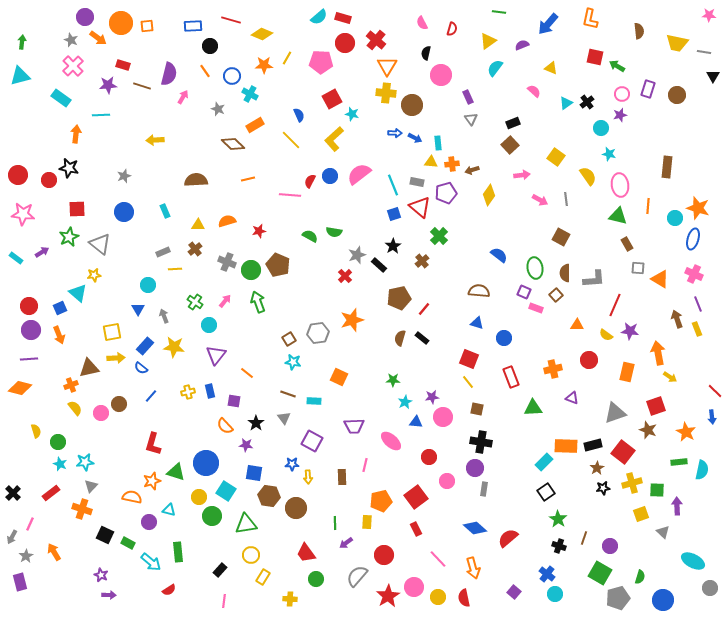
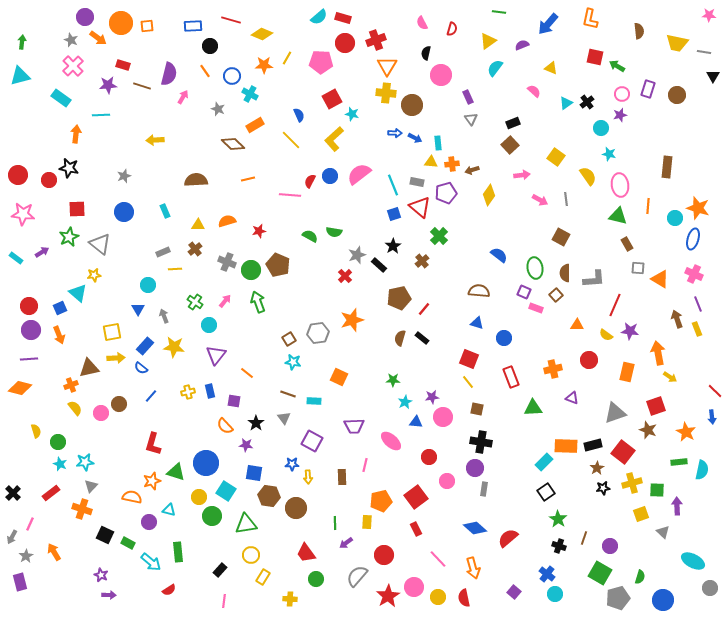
red cross at (376, 40): rotated 30 degrees clockwise
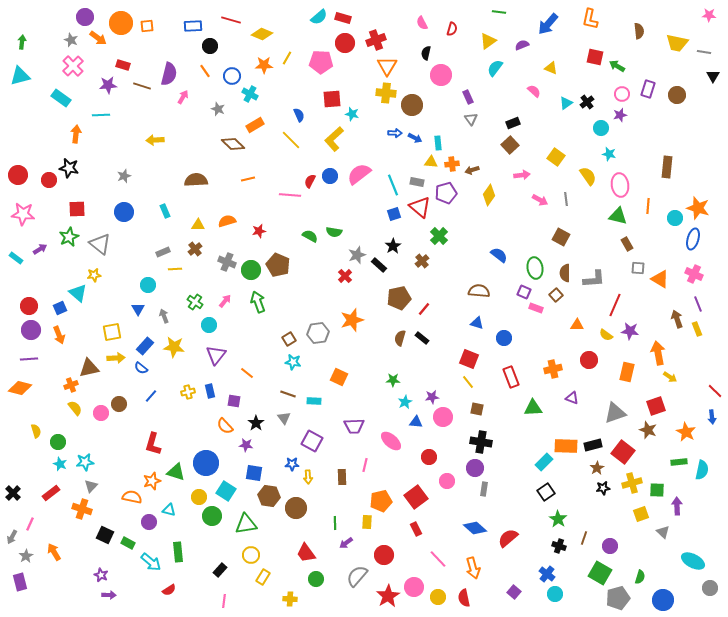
red square at (332, 99): rotated 24 degrees clockwise
purple arrow at (42, 252): moved 2 px left, 3 px up
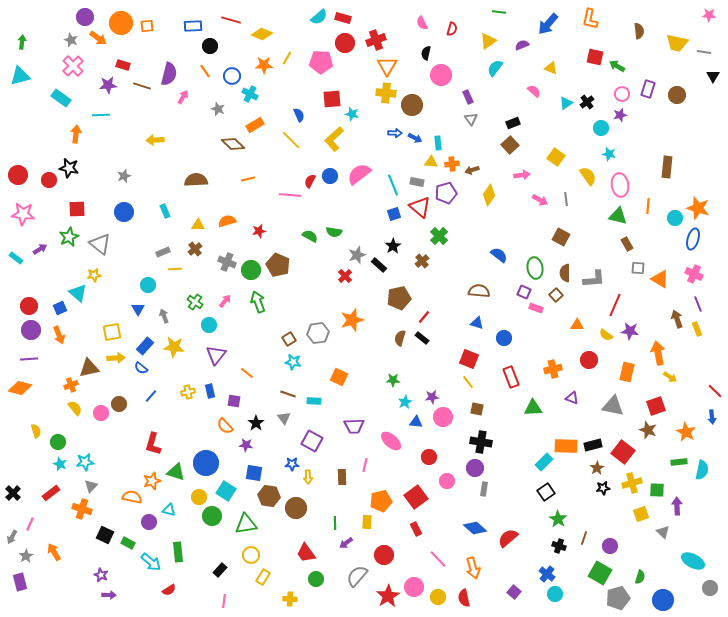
red line at (424, 309): moved 8 px down
gray triangle at (615, 413): moved 2 px left, 7 px up; rotated 30 degrees clockwise
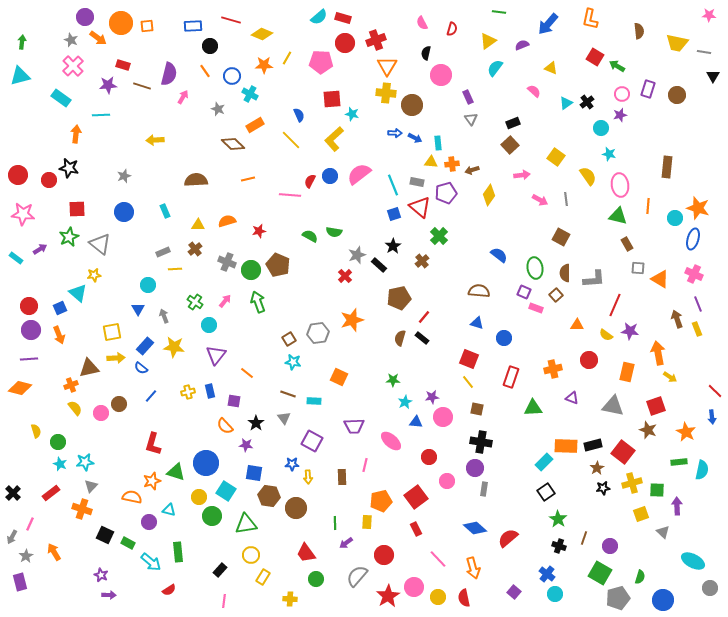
red square at (595, 57): rotated 18 degrees clockwise
red rectangle at (511, 377): rotated 40 degrees clockwise
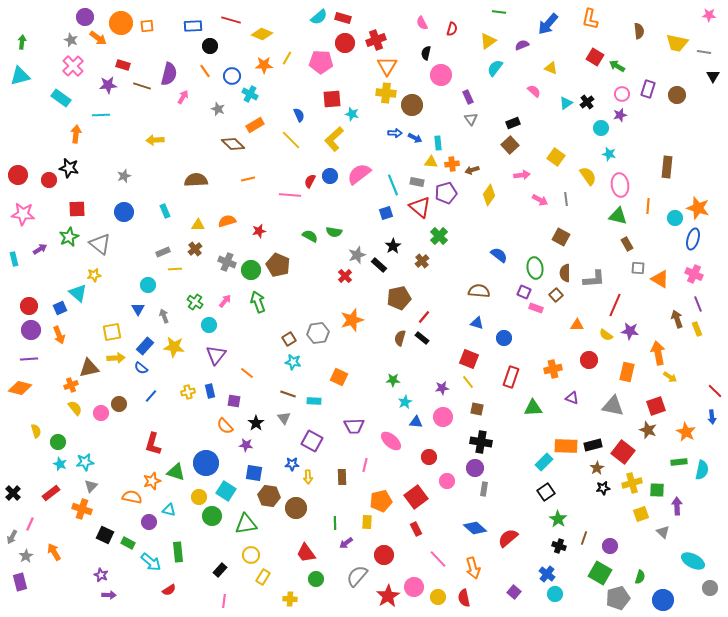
blue square at (394, 214): moved 8 px left, 1 px up
cyan rectangle at (16, 258): moved 2 px left, 1 px down; rotated 40 degrees clockwise
purple star at (432, 397): moved 10 px right, 9 px up
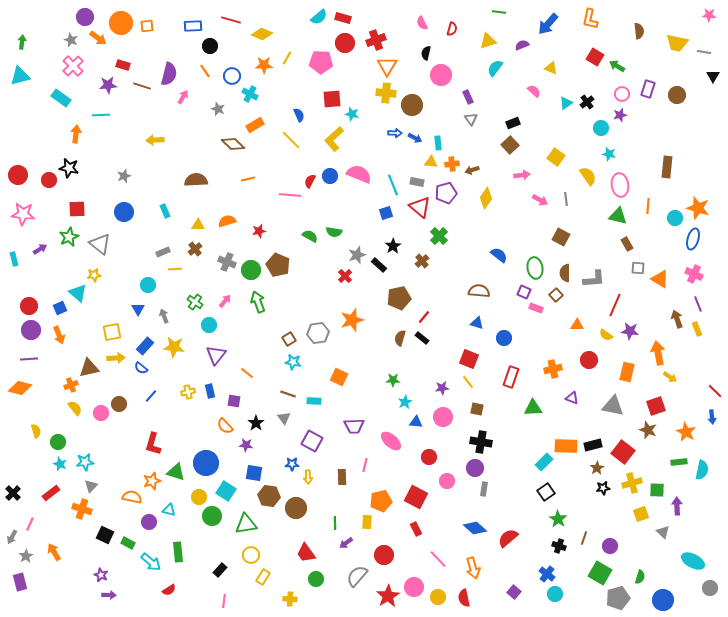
yellow triangle at (488, 41): rotated 18 degrees clockwise
pink semicircle at (359, 174): rotated 60 degrees clockwise
yellow diamond at (489, 195): moved 3 px left, 3 px down
red square at (416, 497): rotated 25 degrees counterclockwise
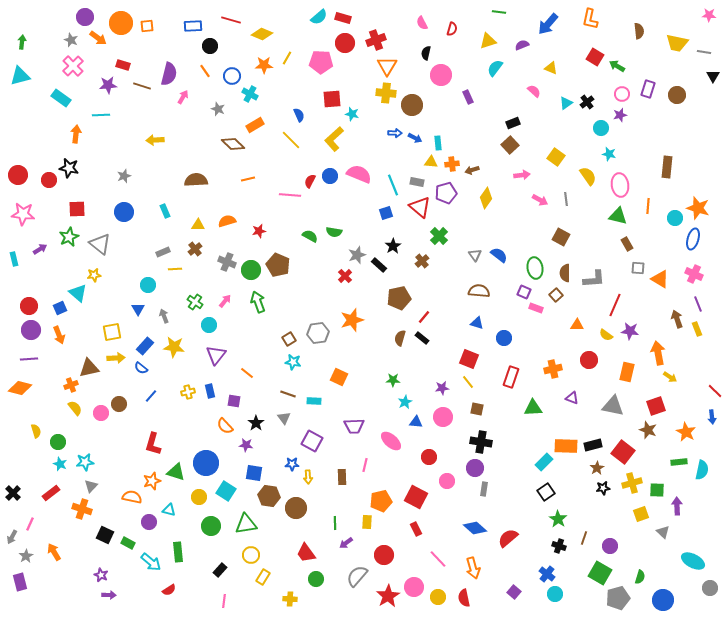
gray triangle at (471, 119): moved 4 px right, 136 px down
green circle at (212, 516): moved 1 px left, 10 px down
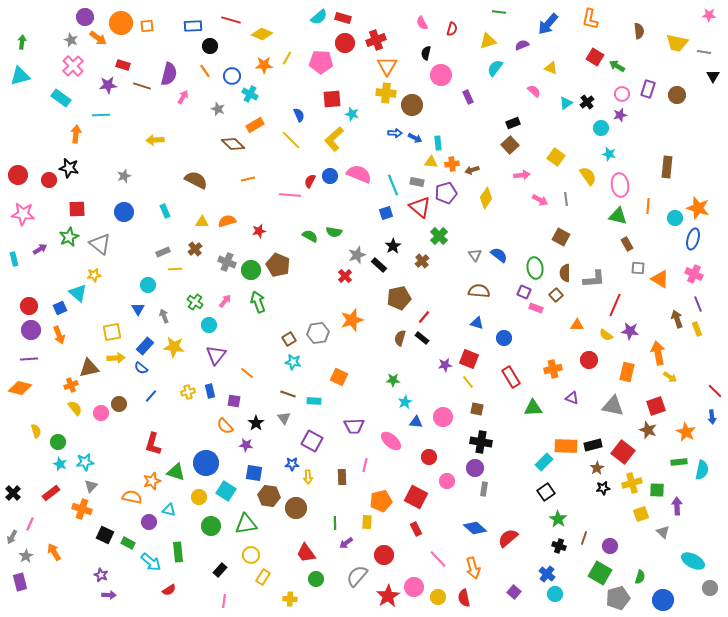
brown semicircle at (196, 180): rotated 30 degrees clockwise
yellow triangle at (198, 225): moved 4 px right, 3 px up
red rectangle at (511, 377): rotated 50 degrees counterclockwise
purple star at (442, 388): moved 3 px right, 23 px up
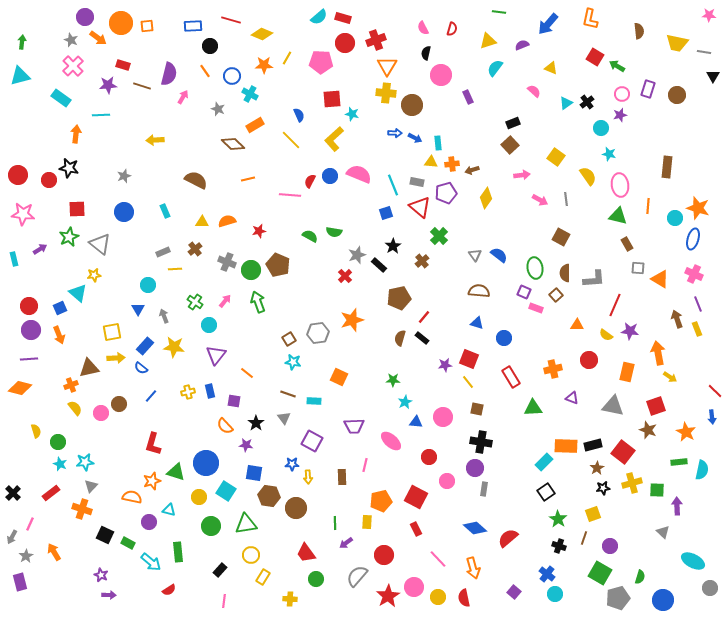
pink semicircle at (422, 23): moved 1 px right, 5 px down
yellow square at (641, 514): moved 48 px left
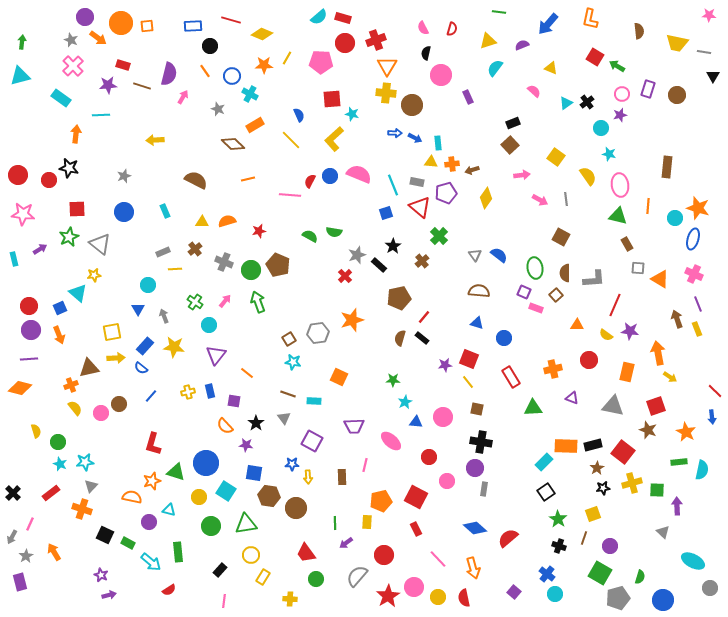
gray cross at (227, 262): moved 3 px left
purple arrow at (109, 595): rotated 16 degrees counterclockwise
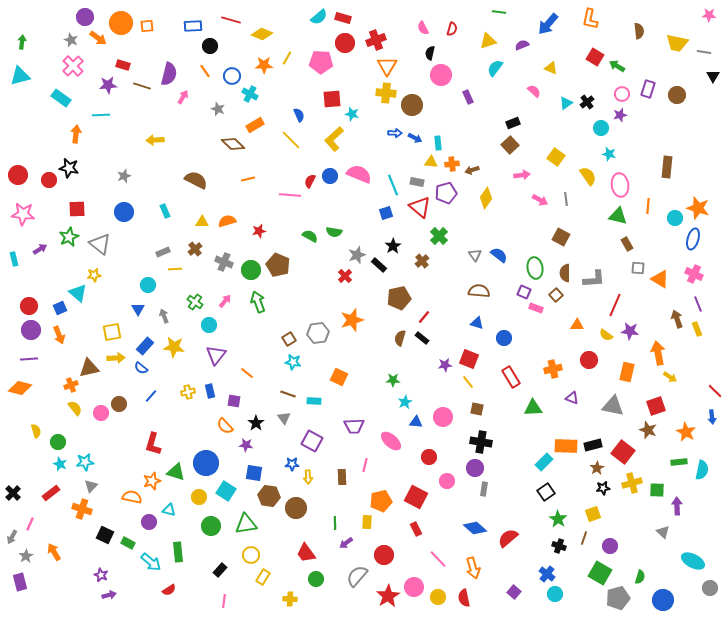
black semicircle at (426, 53): moved 4 px right
